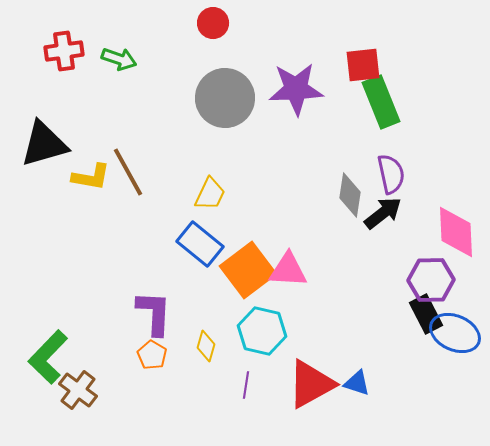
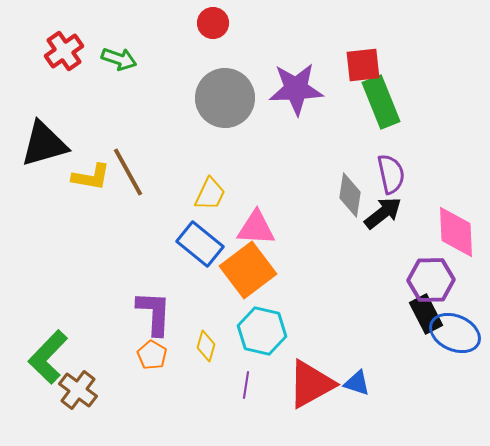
red cross: rotated 27 degrees counterclockwise
pink triangle: moved 32 px left, 42 px up
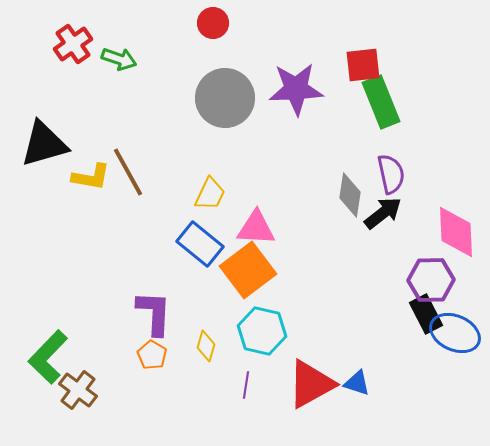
red cross: moved 9 px right, 7 px up
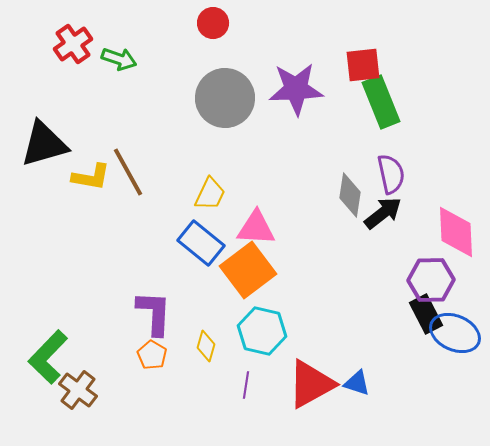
blue rectangle: moved 1 px right, 1 px up
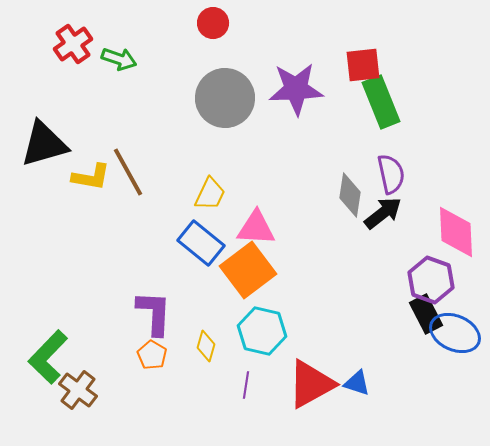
purple hexagon: rotated 21 degrees clockwise
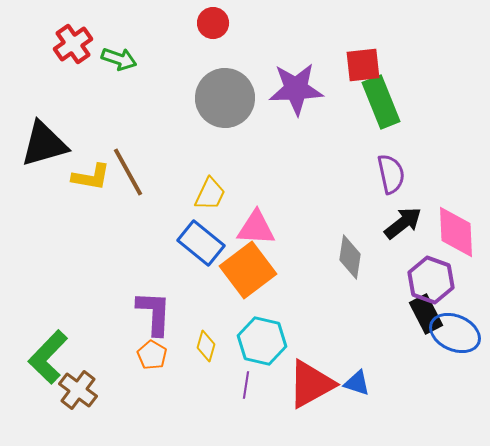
gray diamond: moved 62 px down
black arrow: moved 20 px right, 10 px down
cyan hexagon: moved 10 px down
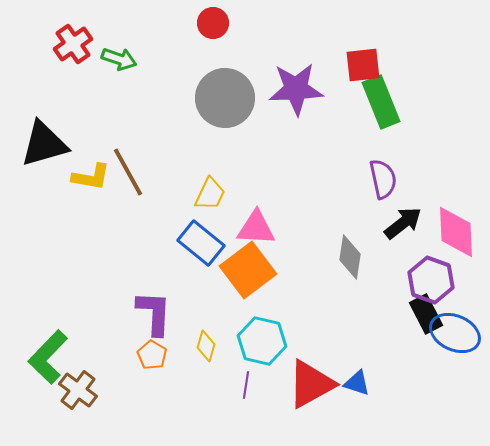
purple semicircle: moved 8 px left, 5 px down
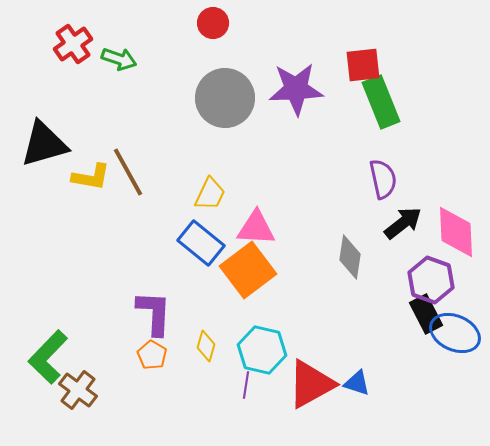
cyan hexagon: moved 9 px down
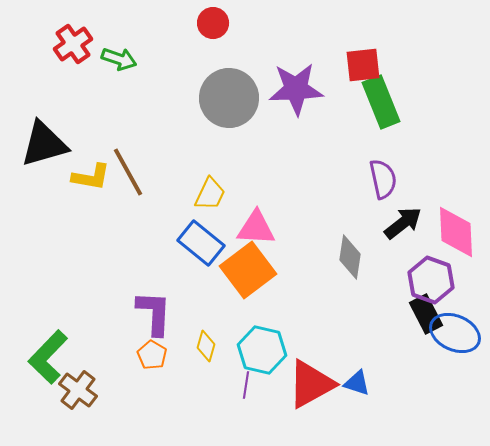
gray circle: moved 4 px right
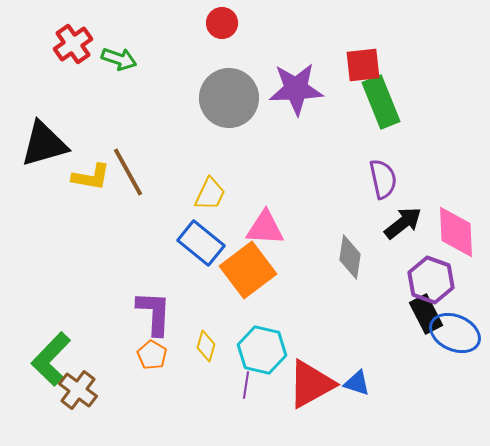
red circle: moved 9 px right
pink triangle: moved 9 px right
green L-shape: moved 3 px right, 2 px down
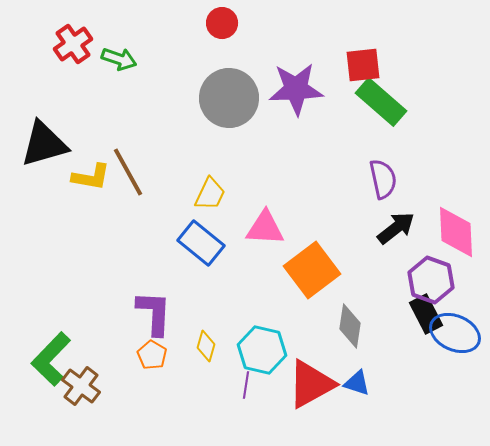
green rectangle: rotated 27 degrees counterclockwise
black arrow: moved 7 px left, 5 px down
gray diamond: moved 69 px down
orange square: moved 64 px right
brown cross: moved 3 px right, 4 px up
